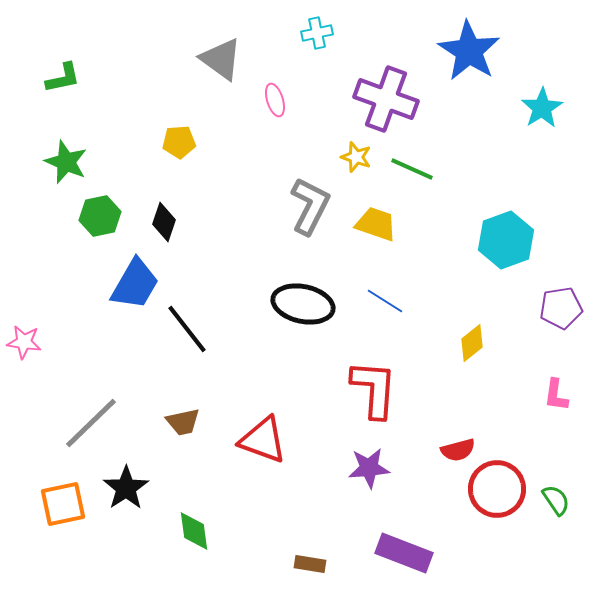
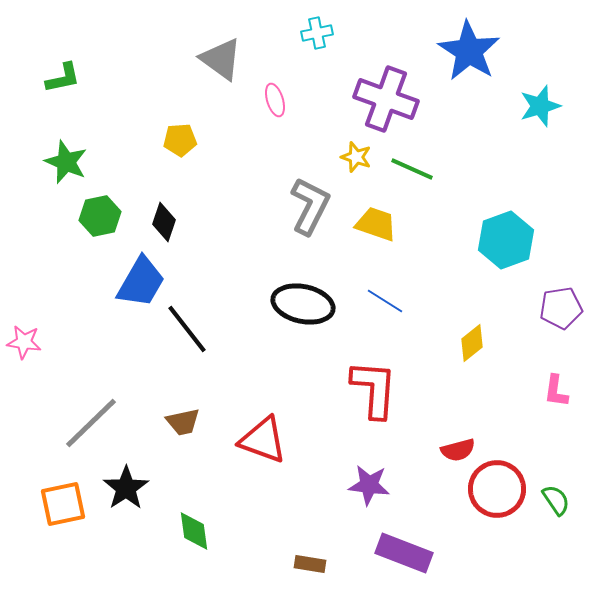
cyan star: moved 2 px left, 2 px up; rotated 15 degrees clockwise
yellow pentagon: moved 1 px right, 2 px up
blue trapezoid: moved 6 px right, 2 px up
pink L-shape: moved 4 px up
purple star: moved 17 px down; rotated 12 degrees clockwise
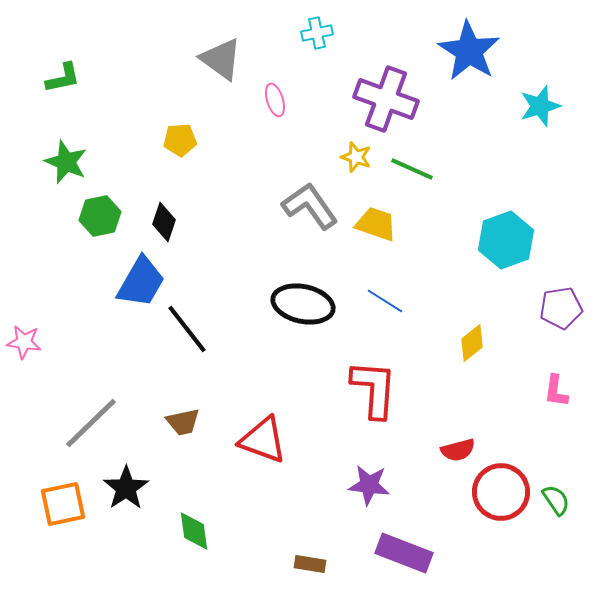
gray L-shape: rotated 62 degrees counterclockwise
red circle: moved 4 px right, 3 px down
